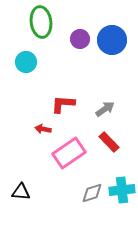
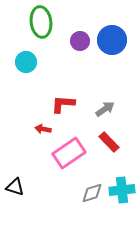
purple circle: moved 2 px down
black triangle: moved 6 px left, 5 px up; rotated 12 degrees clockwise
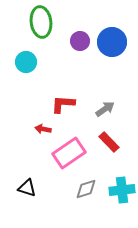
blue circle: moved 2 px down
black triangle: moved 12 px right, 1 px down
gray diamond: moved 6 px left, 4 px up
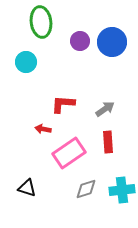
red rectangle: moved 1 px left; rotated 40 degrees clockwise
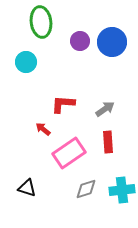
red arrow: rotated 28 degrees clockwise
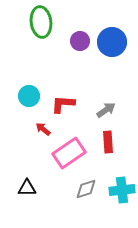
cyan circle: moved 3 px right, 34 px down
gray arrow: moved 1 px right, 1 px down
black triangle: rotated 18 degrees counterclockwise
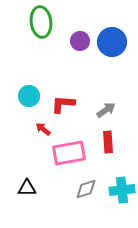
pink rectangle: rotated 24 degrees clockwise
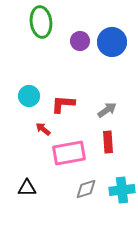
gray arrow: moved 1 px right
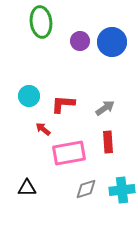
gray arrow: moved 2 px left, 2 px up
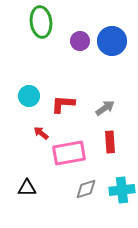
blue circle: moved 1 px up
red arrow: moved 2 px left, 4 px down
red rectangle: moved 2 px right
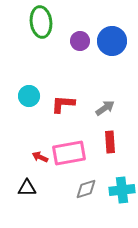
red arrow: moved 1 px left, 24 px down; rotated 14 degrees counterclockwise
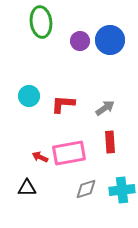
blue circle: moved 2 px left, 1 px up
